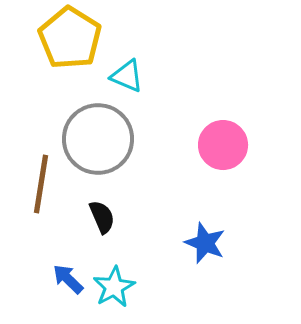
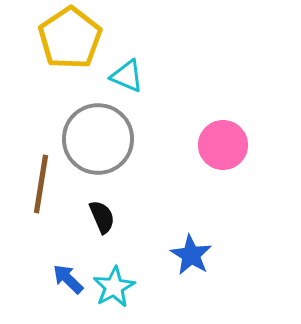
yellow pentagon: rotated 6 degrees clockwise
blue star: moved 14 px left, 12 px down; rotated 9 degrees clockwise
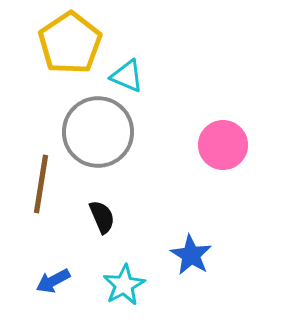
yellow pentagon: moved 5 px down
gray circle: moved 7 px up
blue arrow: moved 15 px left, 2 px down; rotated 72 degrees counterclockwise
cyan star: moved 10 px right, 2 px up
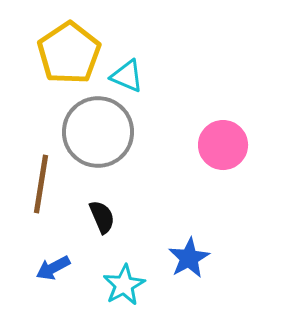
yellow pentagon: moved 1 px left, 10 px down
blue star: moved 2 px left, 3 px down; rotated 12 degrees clockwise
blue arrow: moved 13 px up
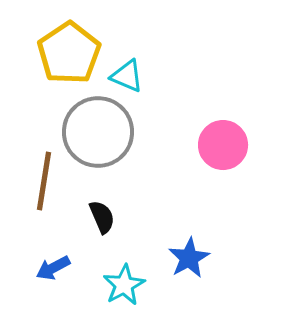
brown line: moved 3 px right, 3 px up
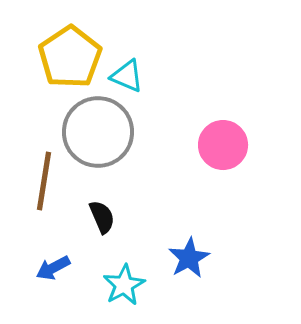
yellow pentagon: moved 1 px right, 4 px down
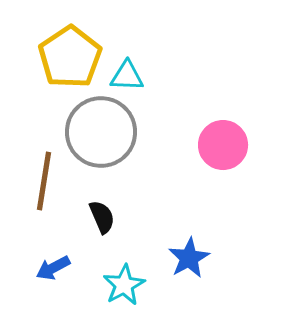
cyan triangle: rotated 21 degrees counterclockwise
gray circle: moved 3 px right
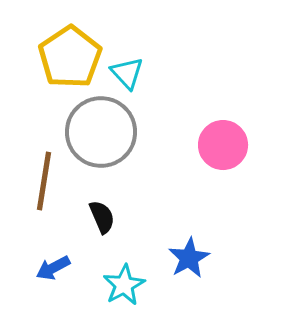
cyan triangle: moved 3 px up; rotated 45 degrees clockwise
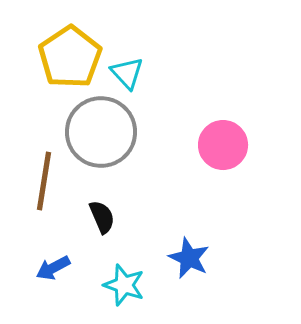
blue star: rotated 18 degrees counterclockwise
cyan star: rotated 24 degrees counterclockwise
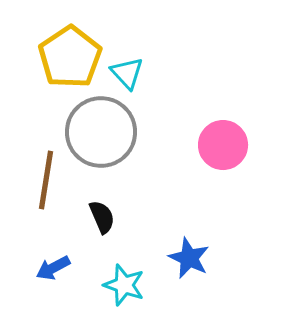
brown line: moved 2 px right, 1 px up
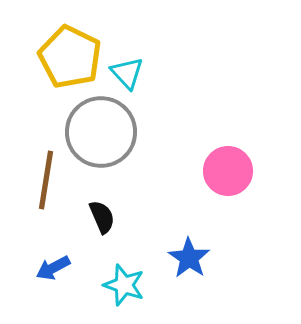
yellow pentagon: rotated 12 degrees counterclockwise
pink circle: moved 5 px right, 26 px down
blue star: rotated 9 degrees clockwise
